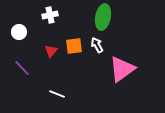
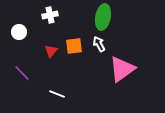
white arrow: moved 2 px right, 1 px up
purple line: moved 5 px down
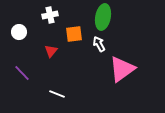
orange square: moved 12 px up
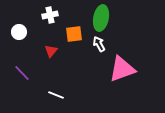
green ellipse: moved 2 px left, 1 px down
pink triangle: rotated 16 degrees clockwise
white line: moved 1 px left, 1 px down
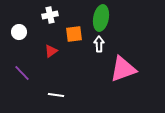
white arrow: rotated 28 degrees clockwise
red triangle: rotated 16 degrees clockwise
pink triangle: moved 1 px right
white line: rotated 14 degrees counterclockwise
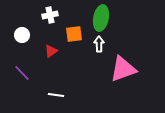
white circle: moved 3 px right, 3 px down
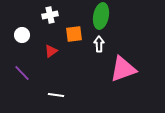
green ellipse: moved 2 px up
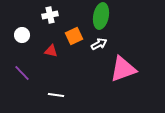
orange square: moved 2 px down; rotated 18 degrees counterclockwise
white arrow: rotated 63 degrees clockwise
red triangle: rotated 48 degrees clockwise
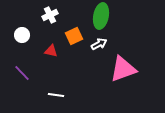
white cross: rotated 14 degrees counterclockwise
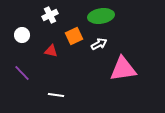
green ellipse: rotated 70 degrees clockwise
pink triangle: rotated 12 degrees clockwise
